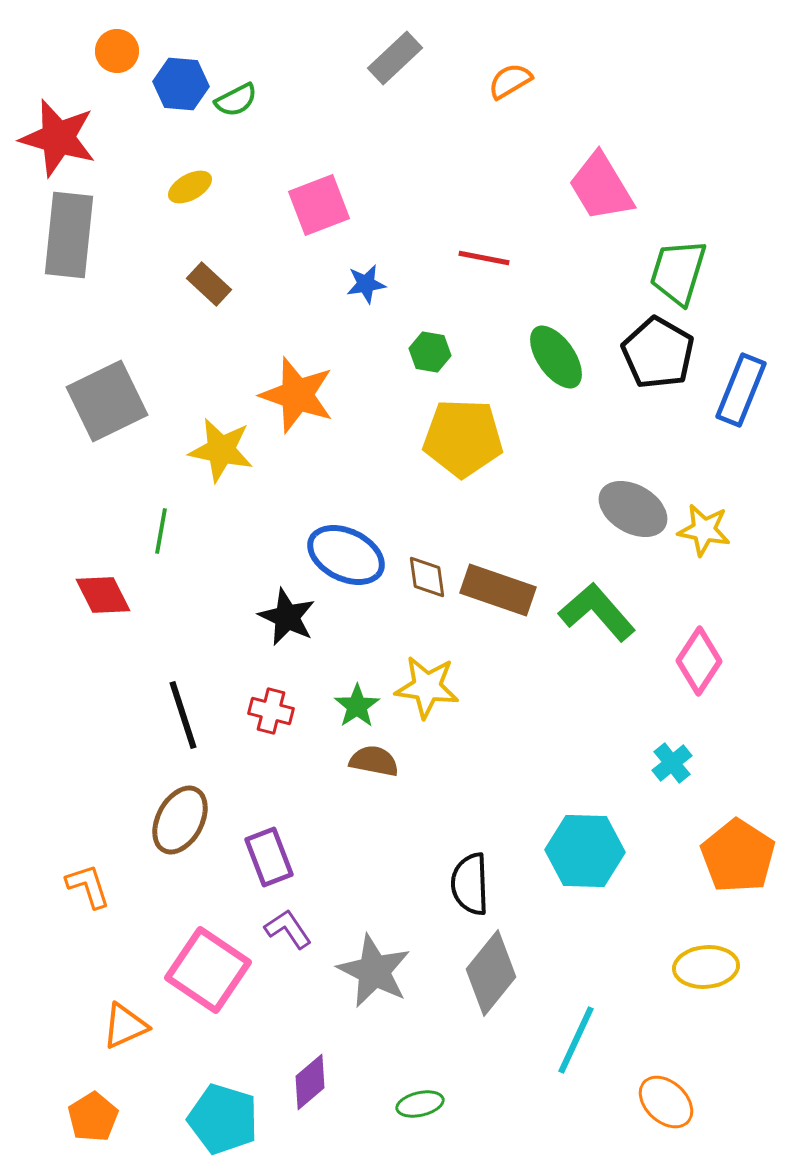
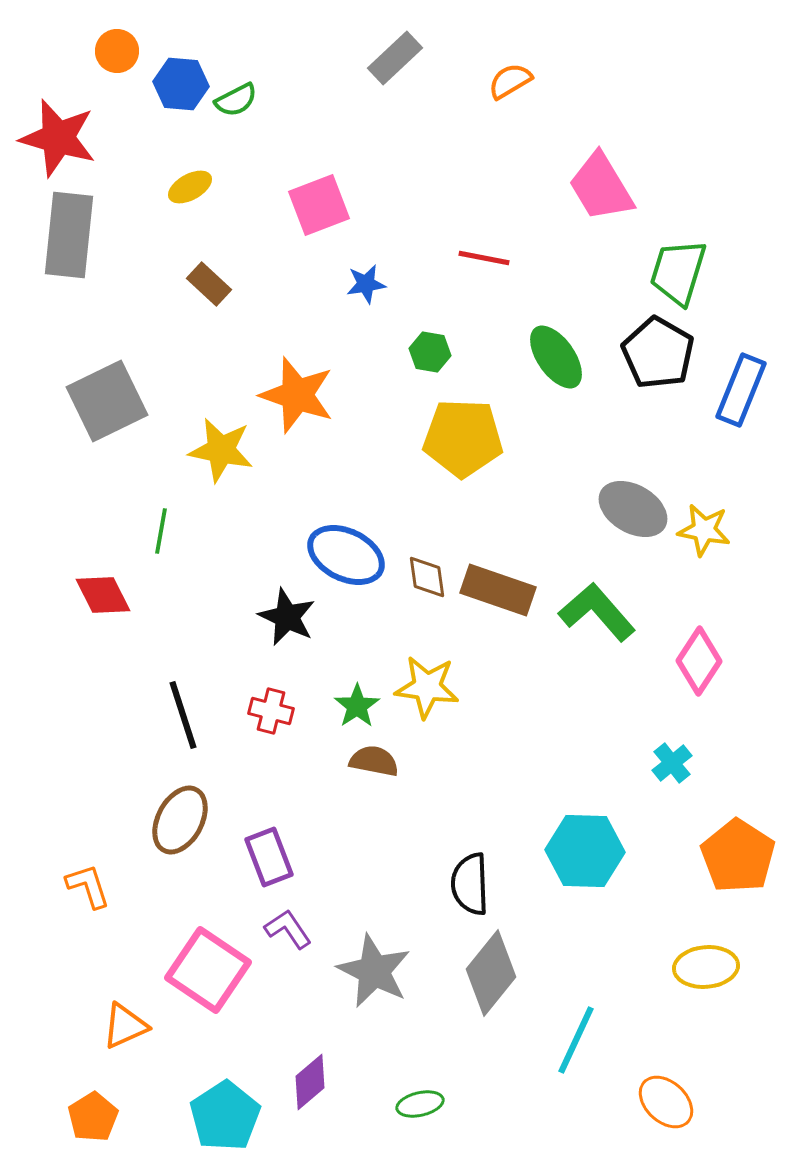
cyan pentagon at (223, 1119): moved 2 px right, 3 px up; rotated 22 degrees clockwise
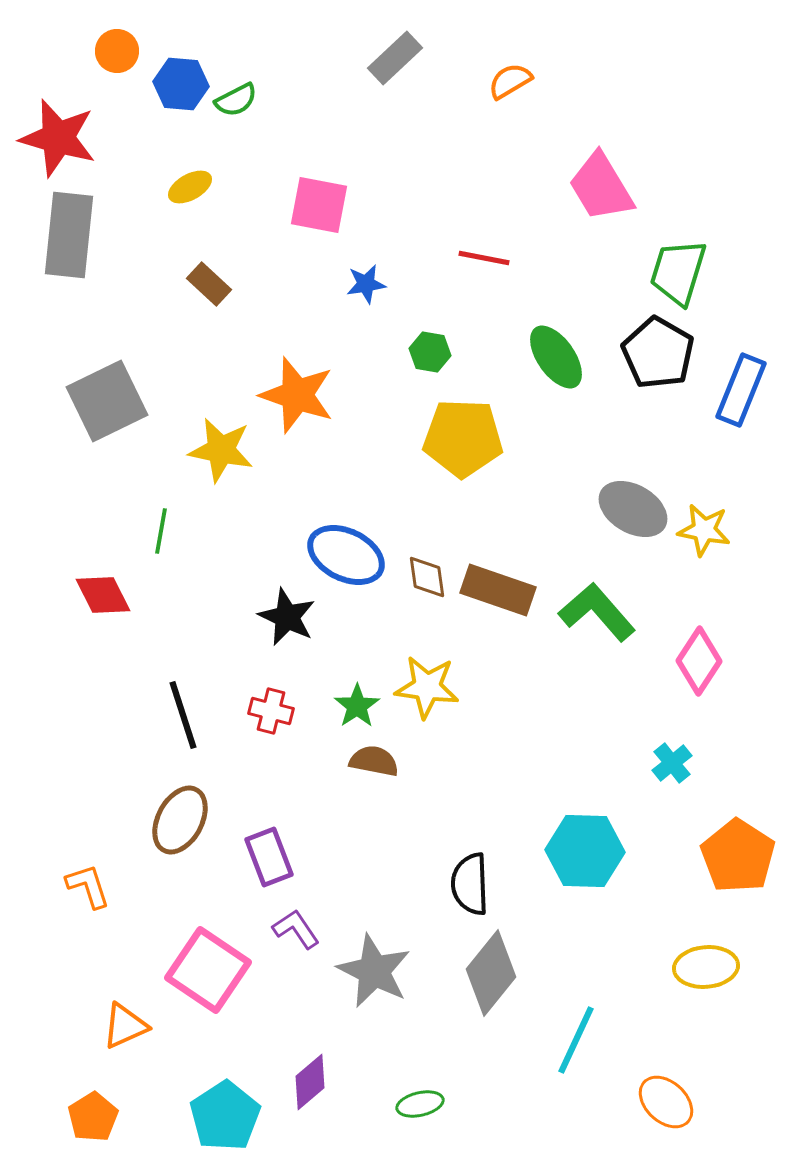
pink square at (319, 205): rotated 32 degrees clockwise
purple L-shape at (288, 929): moved 8 px right
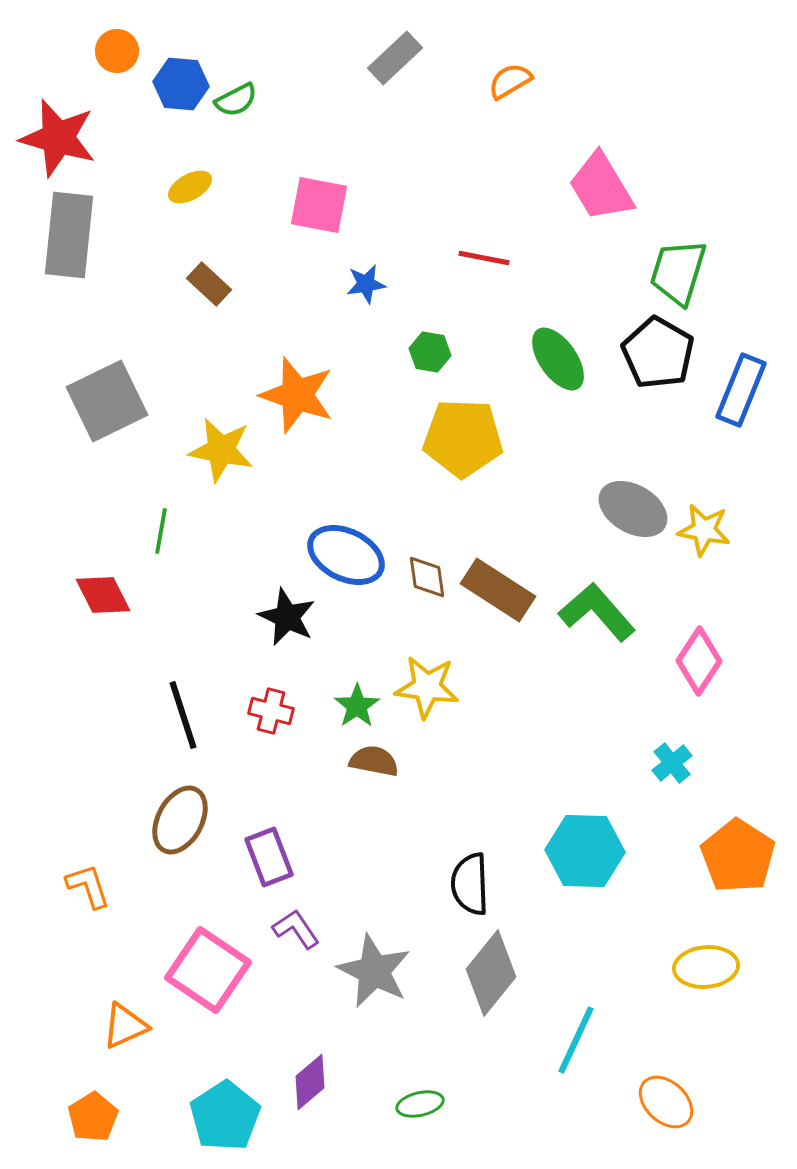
green ellipse at (556, 357): moved 2 px right, 2 px down
brown rectangle at (498, 590): rotated 14 degrees clockwise
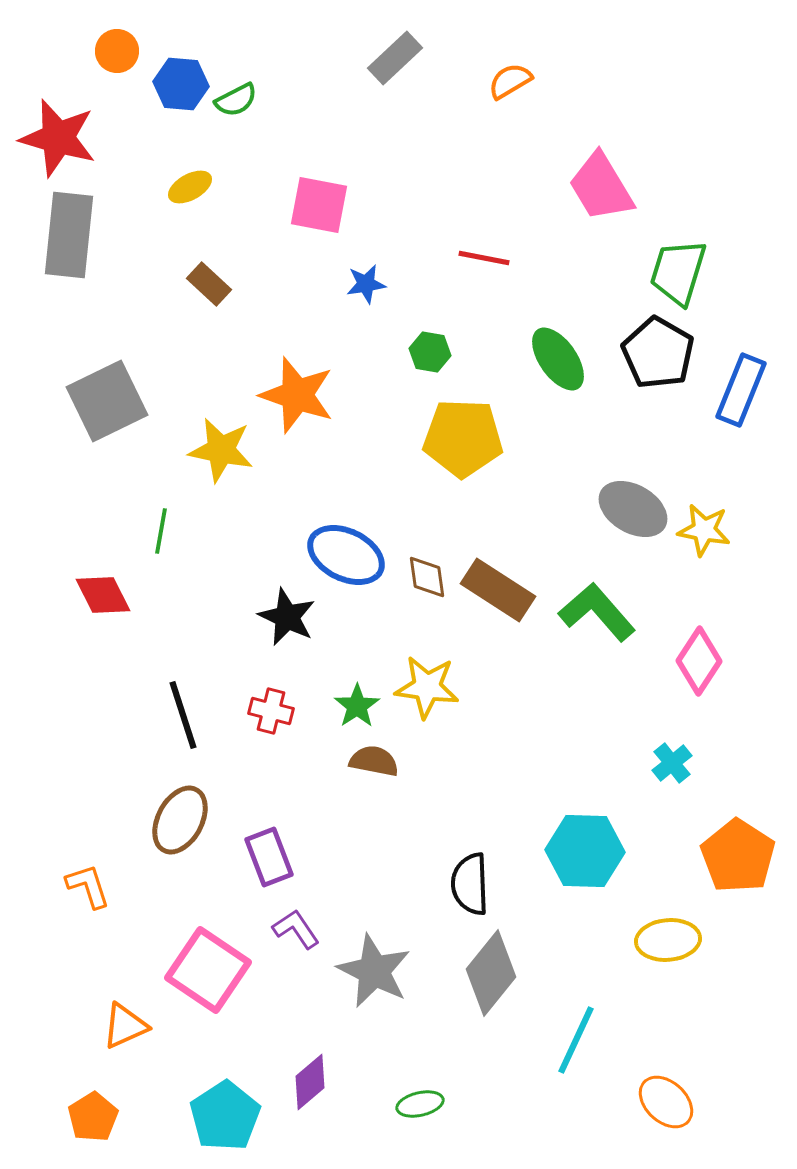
yellow ellipse at (706, 967): moved 38 px left, 27 px up
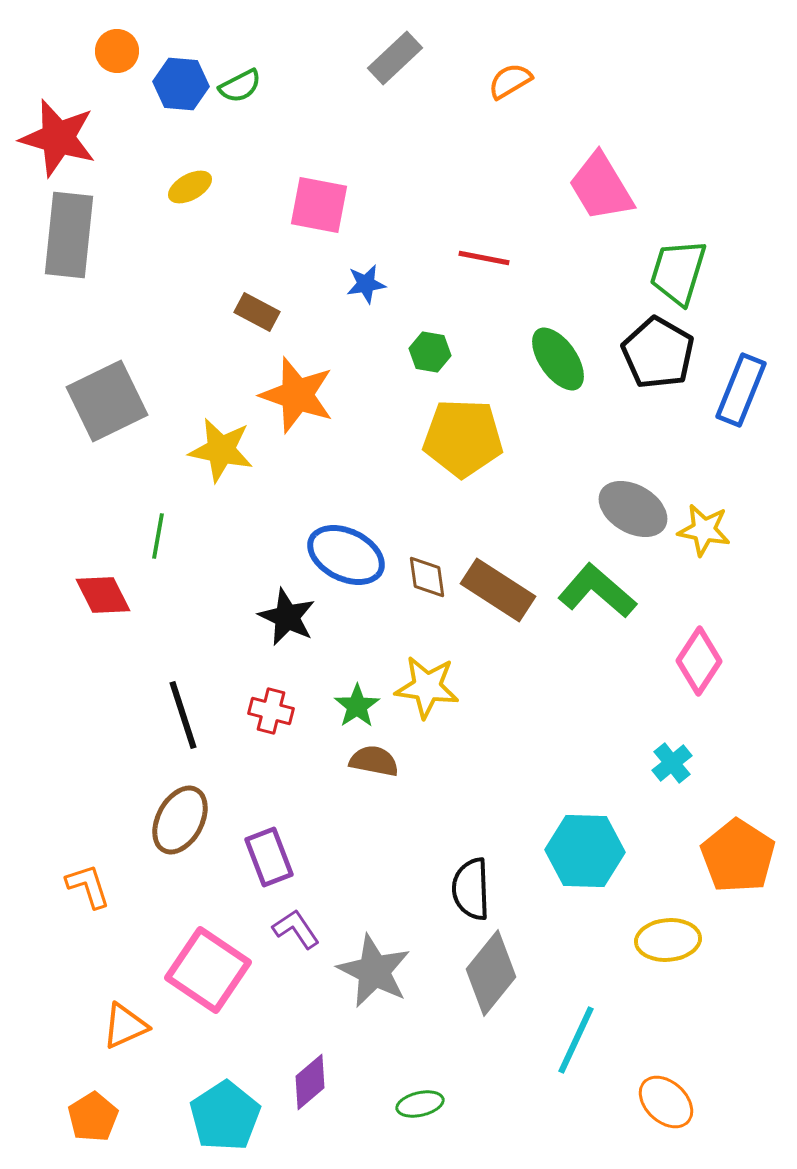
green semicircle at (236, 100): moved 4 px right, 14 px up
brown rectangle at (209, 284): moved 48 px right, 28 px down; rotated 15 degrees counterclockwise
green line at (161, 531): moved 3 px left, 5 px down
green L-shape at (597, 612): moved 21 px up; rotated 8 degrees counterclockwise
black semicircle at (470, 884): moved 1 px right, 5 px down
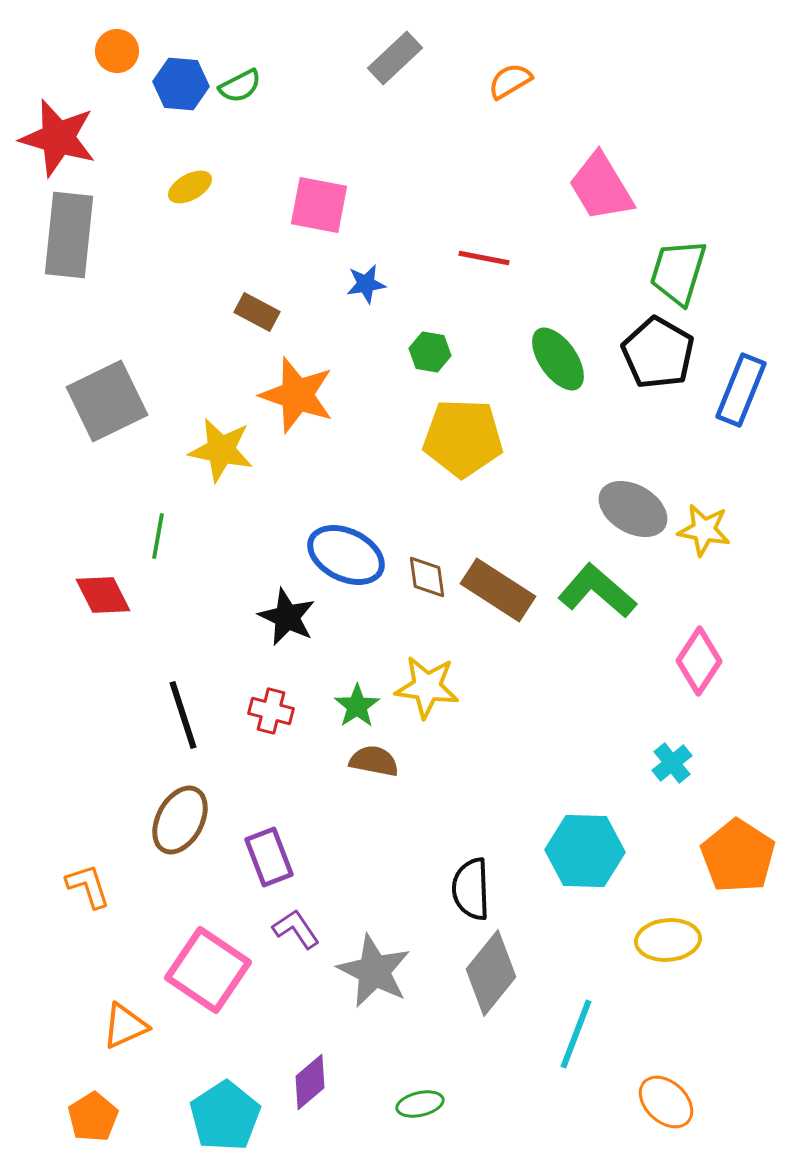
cyan line at (576, 1040): moved 6 px up; rotated 4 degrees counterclockwise
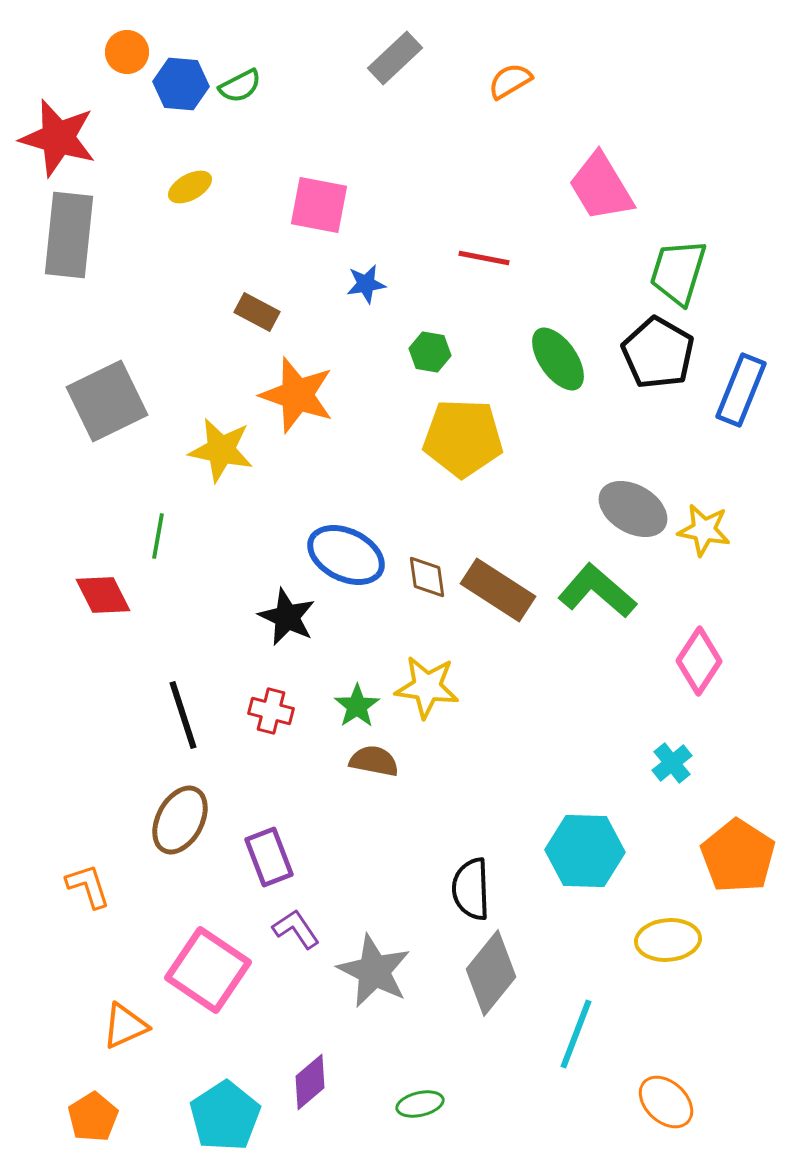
orange circle at (117, 51): moved 10 px right, 1 px down
